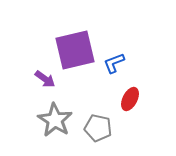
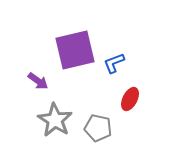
purple arrow: moved 7 px left, 2 px down
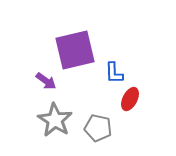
blue L-shape: moved 10 px down; rotated 70 degrees counterclockwise
purple arrow: moved 8 px right
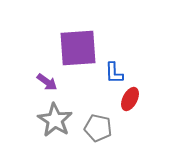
purple square: moved 3 px right, 2 px up; rotated 9 degrees clockwise
purple arrow: moved 1 px right, 1 px down
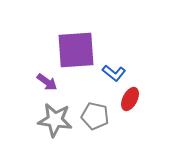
purple square: moved 2 px left, 2 px down
blue L-shape: rotated 50 degrees counterclockwise
gray star: rotated 24 degrees counterclockwise
gray pentagon: moved 3 px left, 12 px up
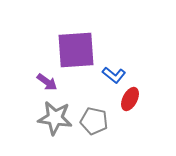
blue L-shape: moved 2 px down
gray pentagon: moved 1 px left, 5 px down
gray star: moved 2 px up
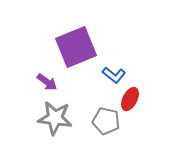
purple square: moved 3 px up; rotated 18 degrees counterclockwise
gray pentagon: moved 12 px right
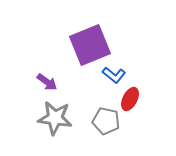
purple square: moved 14 px right, 2 px up
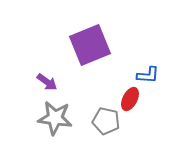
blue L-shape: moved 34 px right; rotated 35 degrees counterclockwise
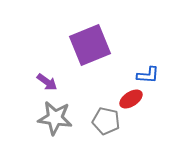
red ellipse: moved 1 px right; rotated 30 degrees clockwise
